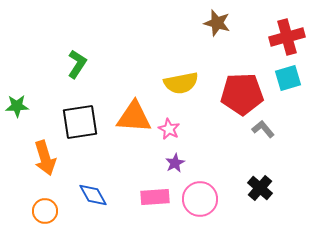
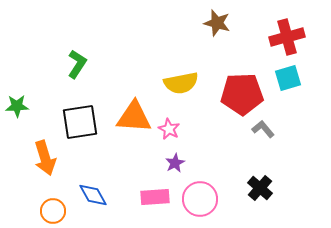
orange circle: moved 8 px right
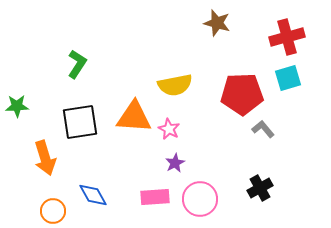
yellow semicircle: moved 6 px left, 2 px down
black cross: rotated 20 degrees clockwise
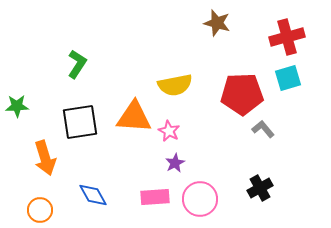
pink star: moved 2 px down
orange circle: moved 13 px left, 1 px up
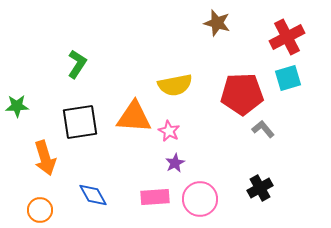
red cross: rotated 12 degrees counterclockwise
